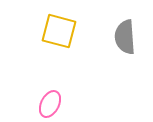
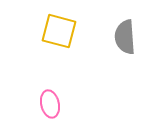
pink ellipse: rotated 40 degrees counterclockwise
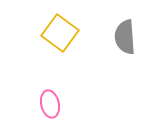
yellow square: moved 1 px right, 2 px down; rotated 21 degrees clockwise
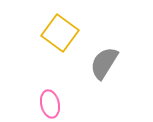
gray semicircle: moved 21 px left, 26 px down; rotated 36 degrees clockwise
